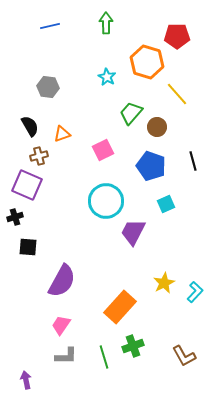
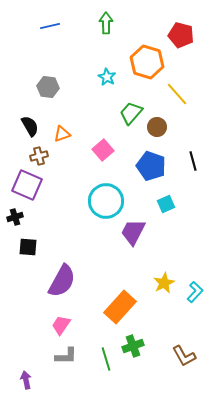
red pentagon: moved 4 px right, 1 px up; rotated 15 degrees clockwise
pink square: rotated 15 degrees counterclockwise
green line: moved 2 px right, 2 px down
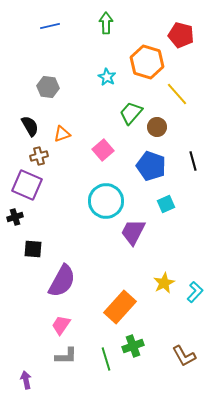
black square: moved 5 px right, 2 px down
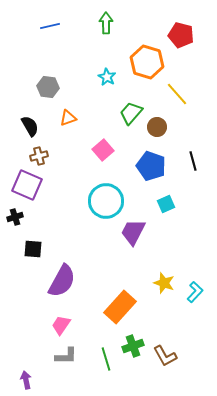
orange triangle: moved 6 px right, 16 px up
yellow star: rotated 25 degrees counterclockwise
brown L-shape: moved 19 px left
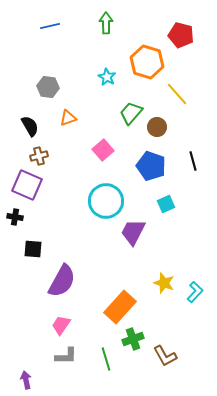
black cross: rotated 28 degrees clockwise
green cross: moved 7 px up
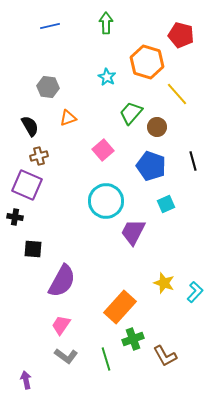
gray L-shape: rotated 35 degrees clockwise
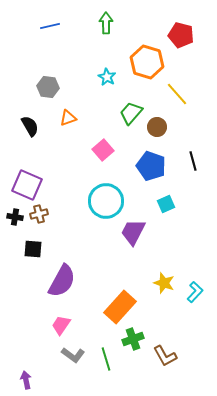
brown cross: moved 58 px down
gray L-shape: moved 7 px right, 1 px up
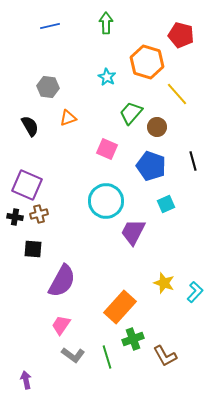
pink square: moved 4 px right, 1 px up; rotated 25 degrees counterclockwise
green line: moved 1 px right, 2 px up
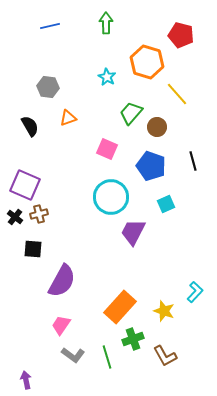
purple square: moved 2 px left
cyan circle: moved 5 px right, 4 px up
black cross: rotated 28 degrees clockwise
yellow star: moved 28 px down
